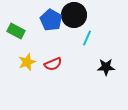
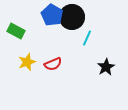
black circle: moved 2 px left, 2 px down
blue pentagon: moved 1 px right, 5 px up
black star: rotated 30 degrees counterclockwise
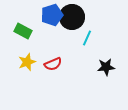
blue pentagon: rotated 25 degrees clockwise
green rectangle: moved 7 px right
black star: rotated 24 degrees clockwise
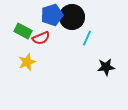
red semicircle: moved 12 px left, 26 px up
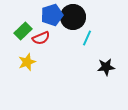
black circle: moved 1 px right
green rectangle: rotated 72 degrees counterclockwise
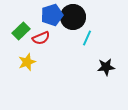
green rectangle: moved 2 px left
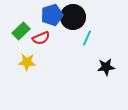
yellow star: rotated 24 degrees clockwise
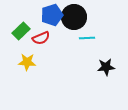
black circle: moved 1 px right
cyan line: rotated 63 degrees clockwise
